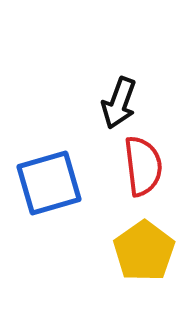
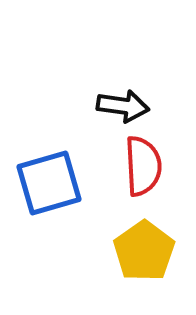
black arrow: moved 4 px right, 3 px down; rotated 102 degrees counterclockwise
red semicircle: rotated 4 degrees clockwise
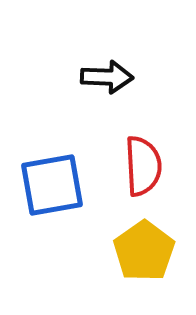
black arrow: moved 16 px left, 29 px up; rotated 6 degrees counterclockwise
blue square: moved 3 px right, 2 px down; rotated 6 degrees clockwise
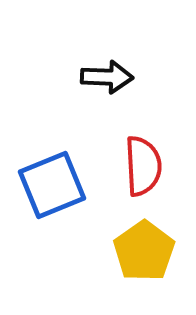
blue square: rotated 12 degrees counterclockwise
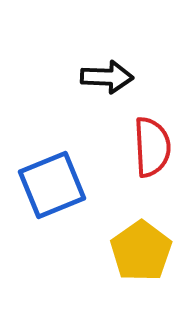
red semicircle: moved 9 px right, 19 px up
yellow pentagon: moved 3 px left
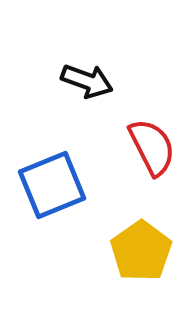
black arrow: moved 20 px left, 4 px down; rotated 18 degrees clockwise
red semicircle: rotated 24 degrees counterclockwise
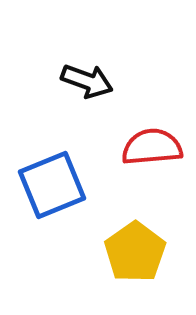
red semicircle: rotated 68 degrees counterclockwise
yellow pentagon: moved 6 px left, 1 px down
